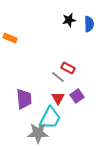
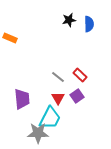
red rectangle: moved 12 px right, 7 px down; rotated 16 degrees clockwise
purple trapezoid: moved 2 px left
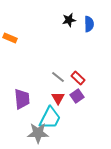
red rectangle: moved 2 px left, 3 px down
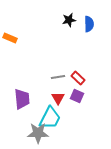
gray line: rotated 48 degrees counterclockwise
purple square: rotated 32 degrees counterclockwise
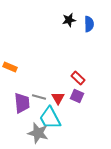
orange rectangle: moved 29 px down
gray line: moved 19 px left, 20 px down; rotated 24 degrees clockwise
purple trapezoid: moved 4 px down
cyan trapezoid: rotated 125 degrees clockwise
gray star: rotated 15 degrees clockwise
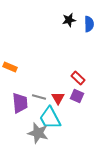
purple trapezoid: moved 2 px left
